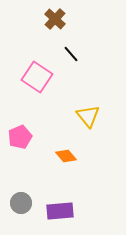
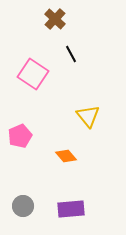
black line: rotated 12 degrees clockwise
pink square: moved 4 px left, 3 px up
pink pentagon: moved 1 px up
gray circle: moved 2 px right, 3 px down
purple rectangle: moved 11 px right, 2 px up
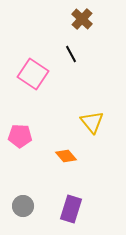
brown cross: moved 27 px right
yellow triangle: moved 4 px right, 6 px down
pink pentagon: rotated 25 degrees clockwise
purple rectangle: rotated 68 degrees counterclockwise
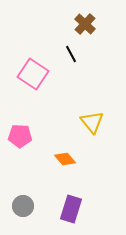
brown cross: moved 3 px right, 5 px down
orange diamond: moved 1 px left, 3 px down
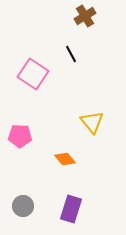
brown cross: moved 8 px up; rotated 15 degrees clockwise
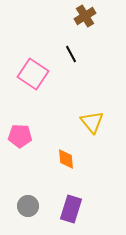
orange diamond: moved 1 px right; rotated 35 degrees clockwise
gray circle: moved 5 px right
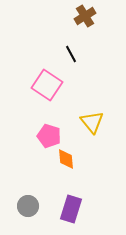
pink square: moved 14 px right, 11 px down
pink pentagon: moved 29 px right; rotated 15 degrees clockwise
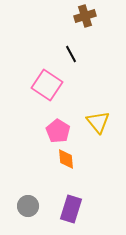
brown cross: rotated 15 degrees clockwise
yellow triangle: moved 6 px right
pink pentagon: moved 9 px right, 5 px up; rotated 15 degrees clockwise
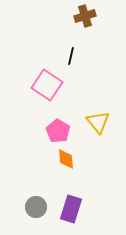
black line: moved 2 px down; rotated 42 degrees clockwise
gray circle: moved 8 px right, 1 px down
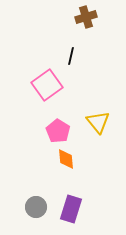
brown cross: moved 1 px right, 1 px down
pink square: rotated 20 degrees clockwise
